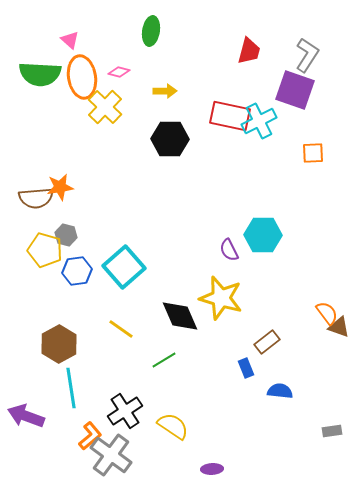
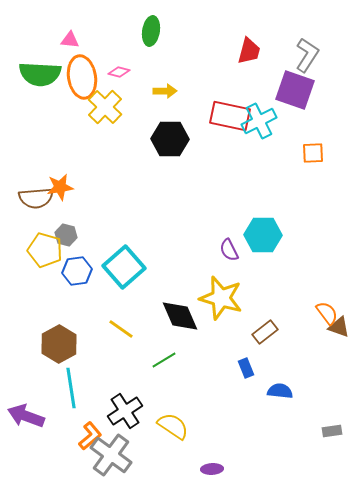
pink triangle: rotated 36 degrees counterclockwise
brown rectangle: moved 2 px left, 10 px up
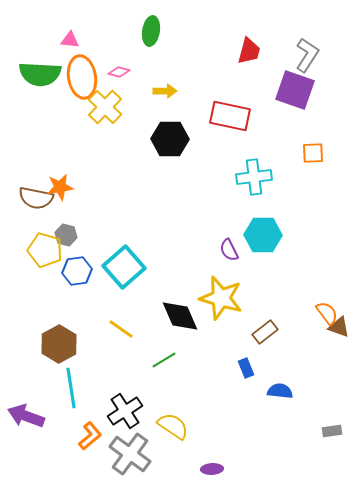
cyan cross: moved 5 px left, 56 px down; rotated 20 degrees clockwise
brown semicircle: rotated 16 degrees clockwise
gray cross: moved 19 px right, 1 px up
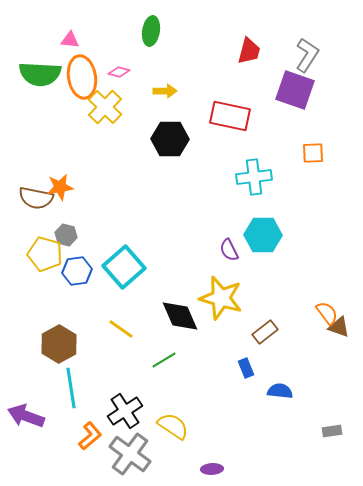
yellow pentagon: moved 4 px down
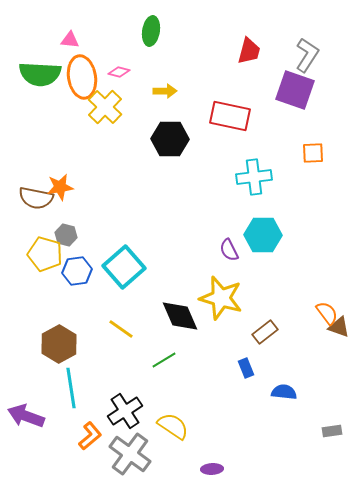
blue semicircle: moved 4 px right, 1 px down
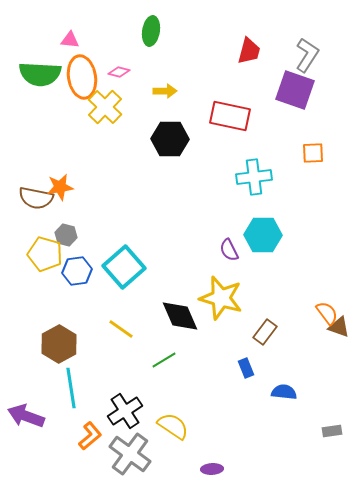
brown rectangle: rotated 15 degrees counterclockwise
